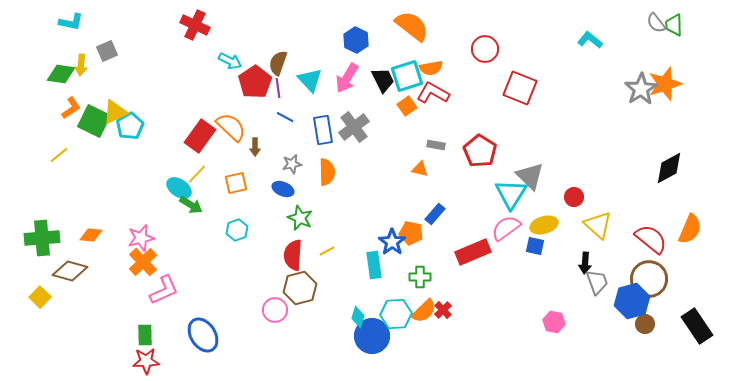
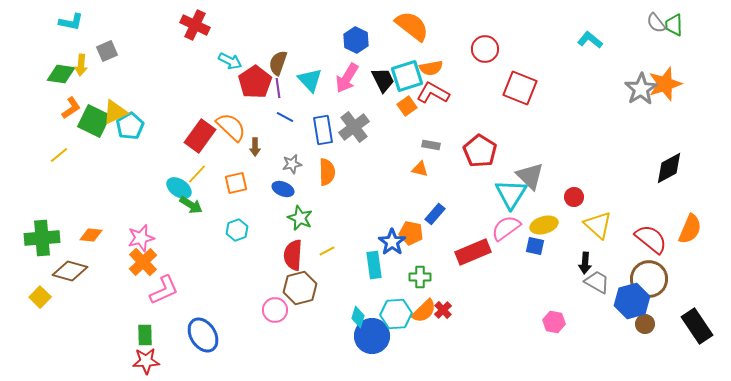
gray rectangle at (436, 145): moved 5 px left
gray trapezoid at (597, 282): rotated 40 degrees counterclockwise
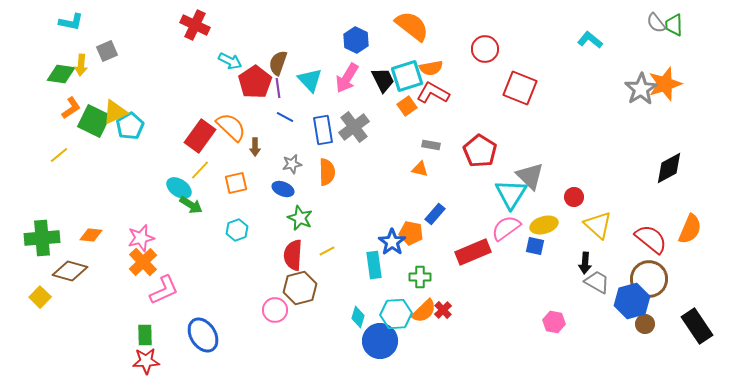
yellow line at (197, 174): moved 3 px right, 4 px up
blue circle at (372, 336): moved 8 px right, 5 px down
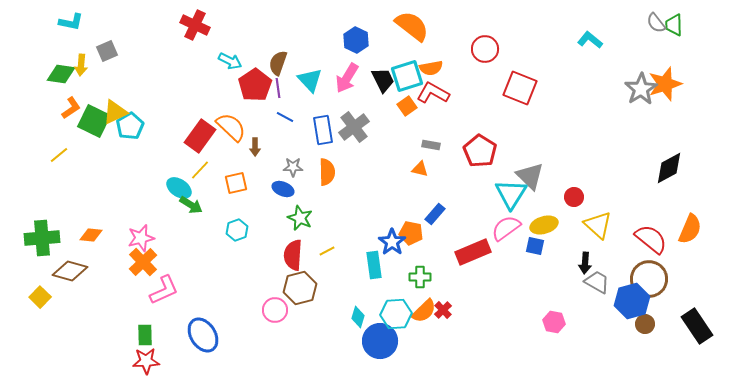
red pentagon at (255, 82): moved 3 px down
gray star at (292, 164): moved 1 px right, 3 px down; rotated 12 degrees clockwise
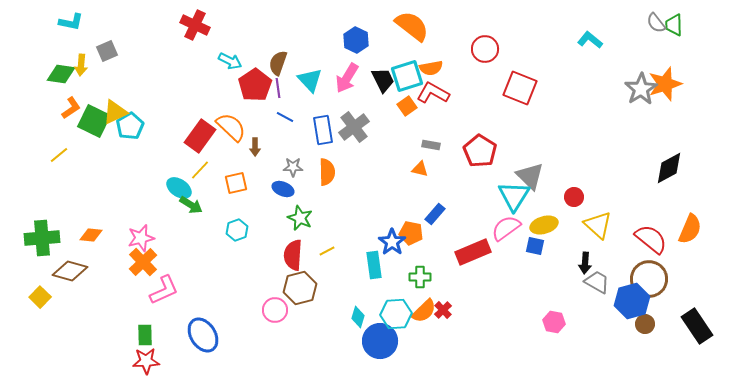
cyan triangle at (511, 194): moved 3 px right, 2 px down
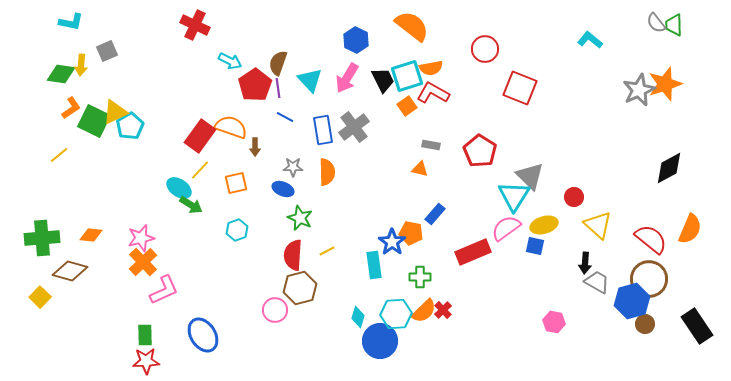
gray star at (641, 89): moved 2 px left, 1 px down; rotated 8 degrees clockwise
orange semicircle at (231, 127): rotated 24 degrees counterclockwise
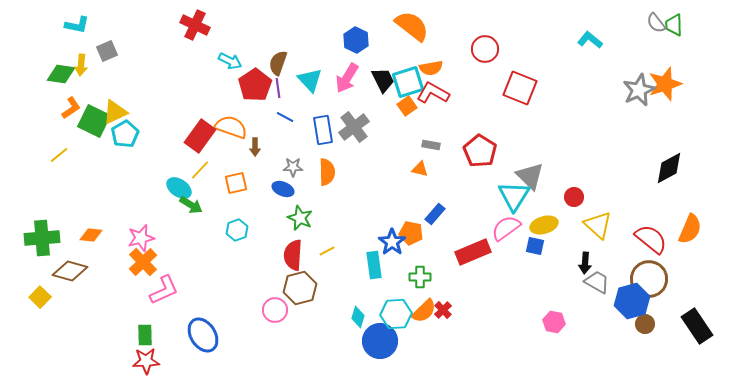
cyan L-shape at (71, 22): moved 6 px right, 3 px down
cyan square at (407, 76): moved 1 px right, 6 px down
cyan pentagon at (130, 126): moved 5 px left, 8 px down
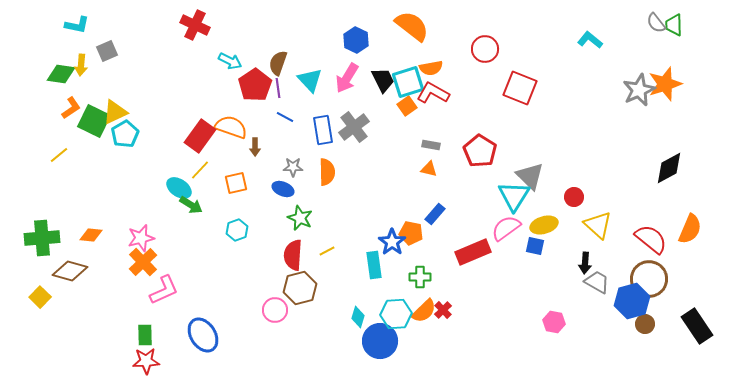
orange triangle at (420, 169): moved 9 px right
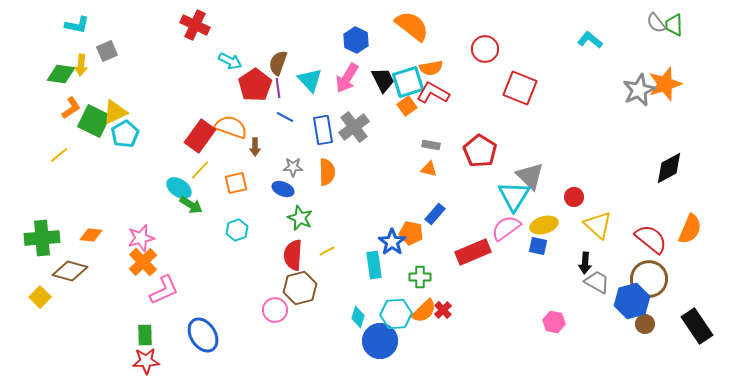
blue square at (535, 246): moved 3 px right
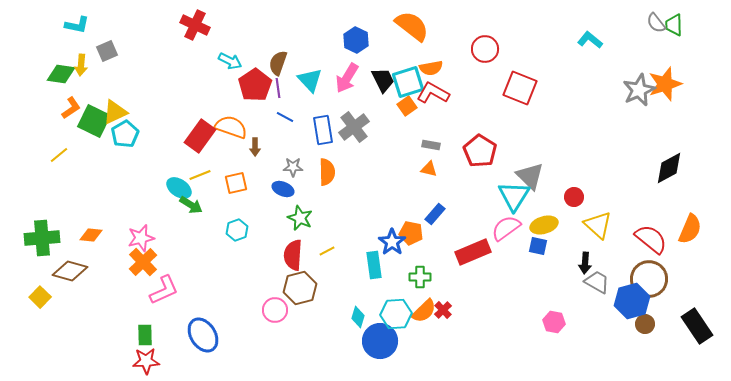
yellow line at (200, 170): moved 5 px down; rotated 25 degrees clockwise
